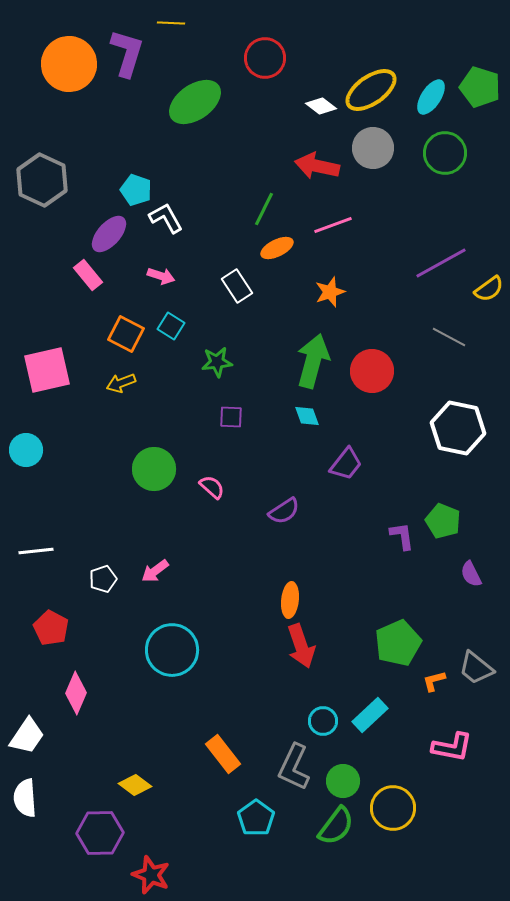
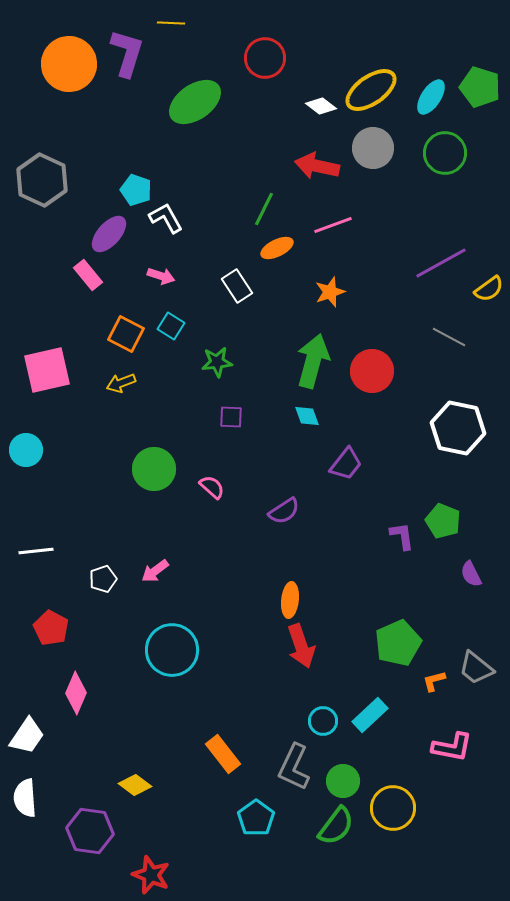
purple hexagon at (100, 833): moved 10 px left, 2 px up; rotated 9 degrees clockwise
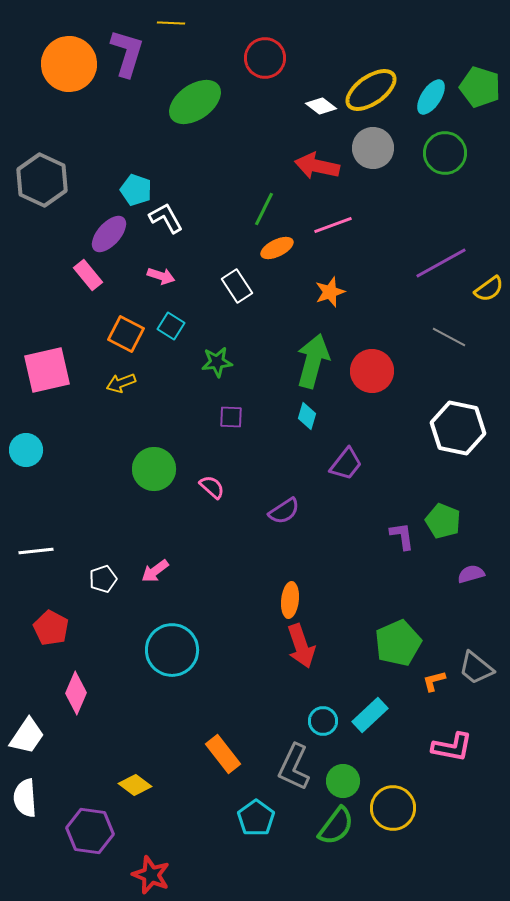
cyan diamond at (307, 416): rotated 36 degrees clockwise
purple semicircle at (471, 574): rotated 100 degrees clockwise
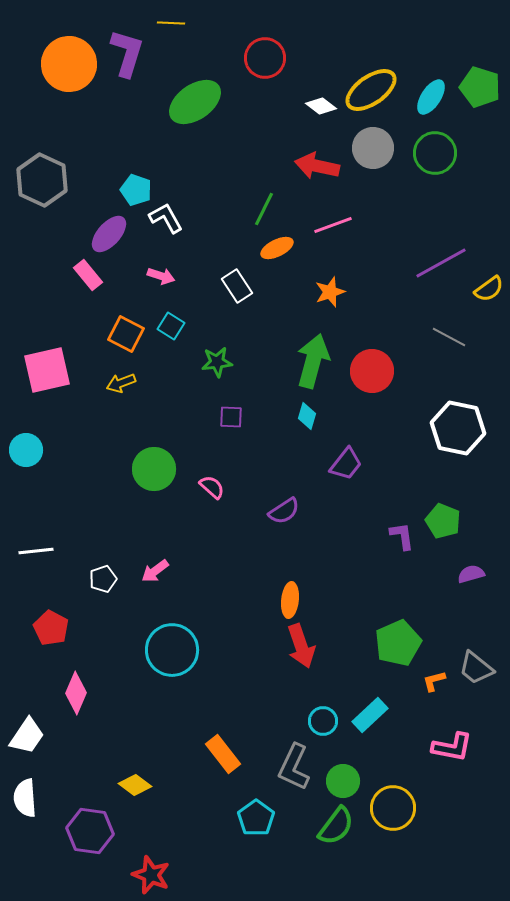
green circle at (445, 153): moved 10 px left
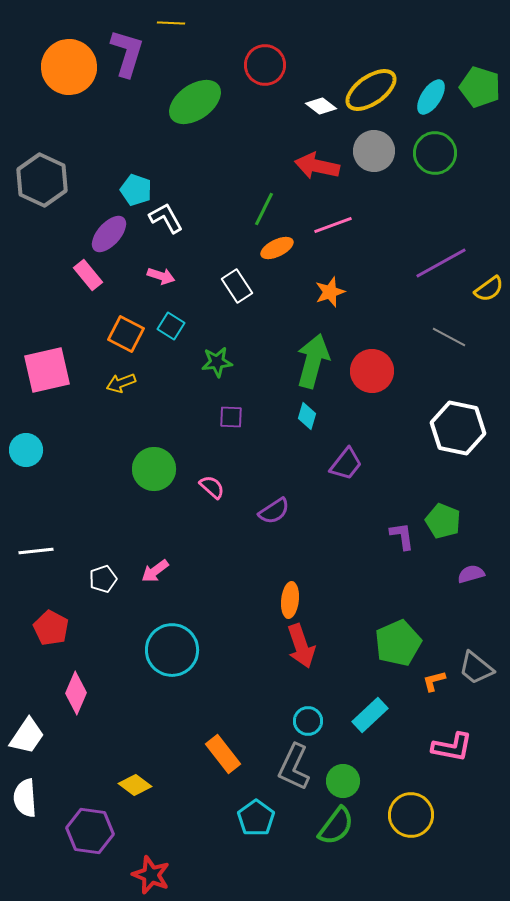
red circle at (265, 58): moved 7 px down
orange circle at (69, 64): moved 3 px down
gray circle at (373, 148): moved 1 px right, 3 px down
purple semicircle at (284, 511): moved 10 px left
cyan circle at (323, 721): moved 15 px left
yellow circle at (393, 808): moved 18 px right, 7 px down
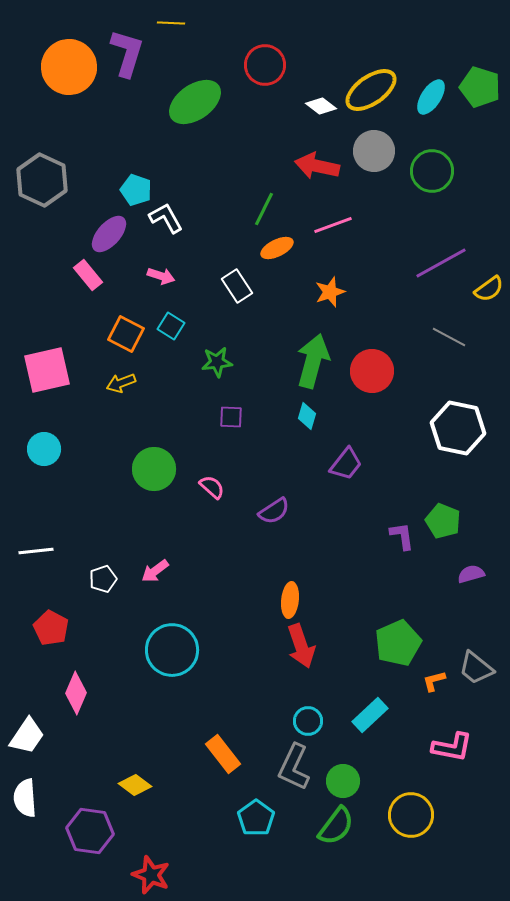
green circle at (435, 153): moved 3 px left, 18 px down
cyan circle at (26, 450): moved 18 px right, 1 px up
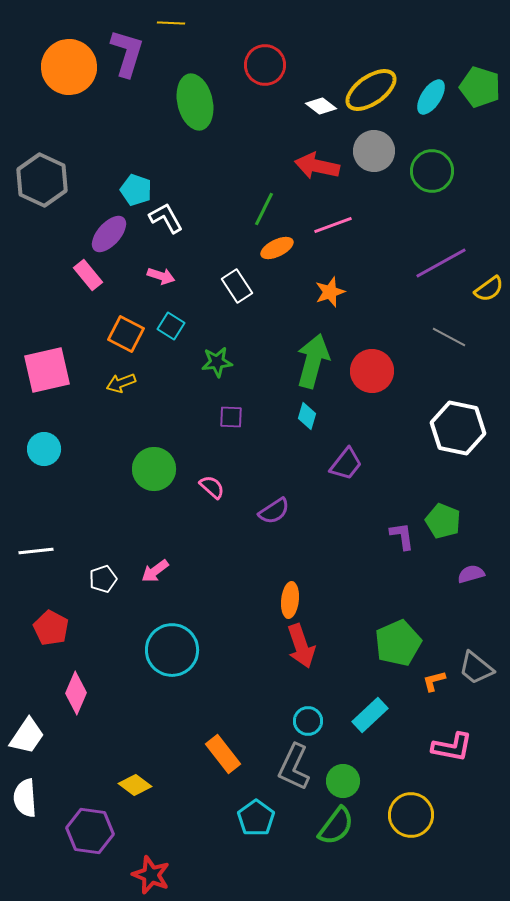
green ellipse at (195, 102): rotated 68 degrees counterclockwise
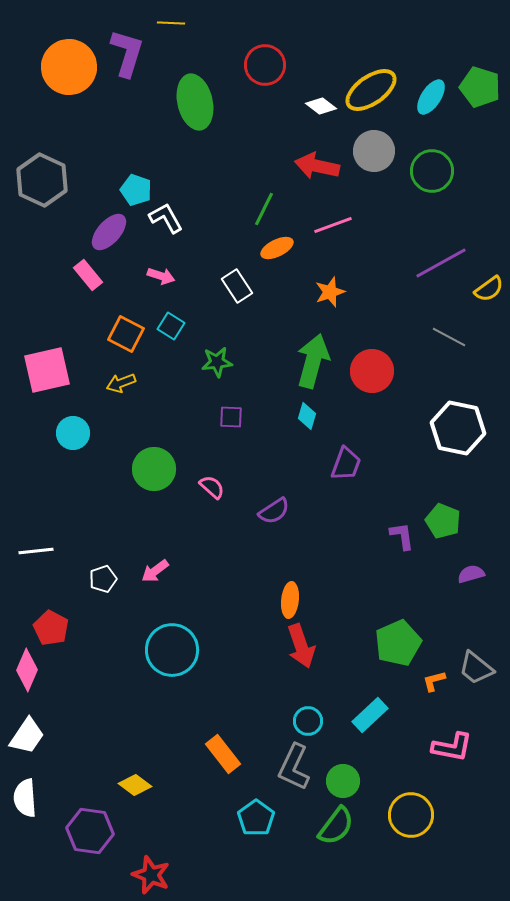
purple ellipse at (109, 234): moved 2 px up
cyan circle at (44, 449): moved 29 px right, 16 px up
purple trapezoid at (346, 464): rotated 18 degrees counterclockwise
pink diamond at (76, 693): moved 49 px left, 23 px up
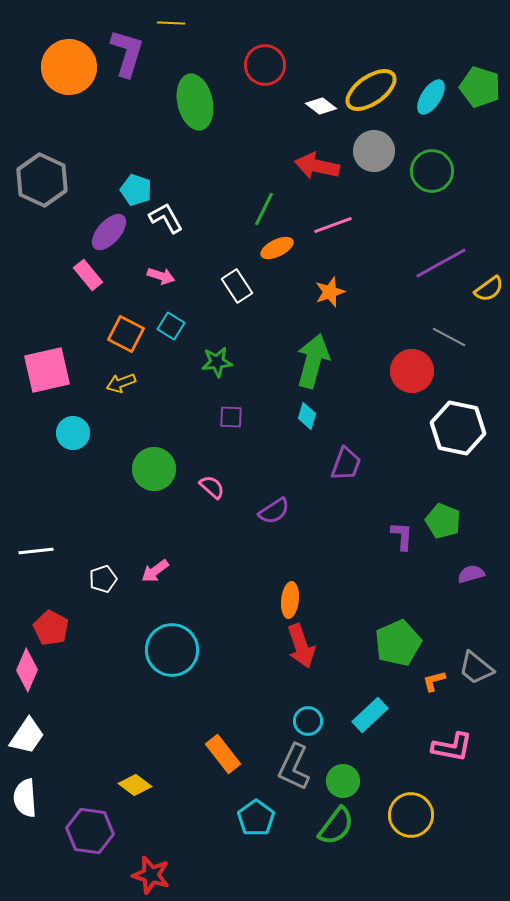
red circle at (372, 371): moved 40 px right
purple L-shape at (402, 536): rotated 12 degrees clockwise
red star at (151, 875): rotated 6 degrees counterclockwise
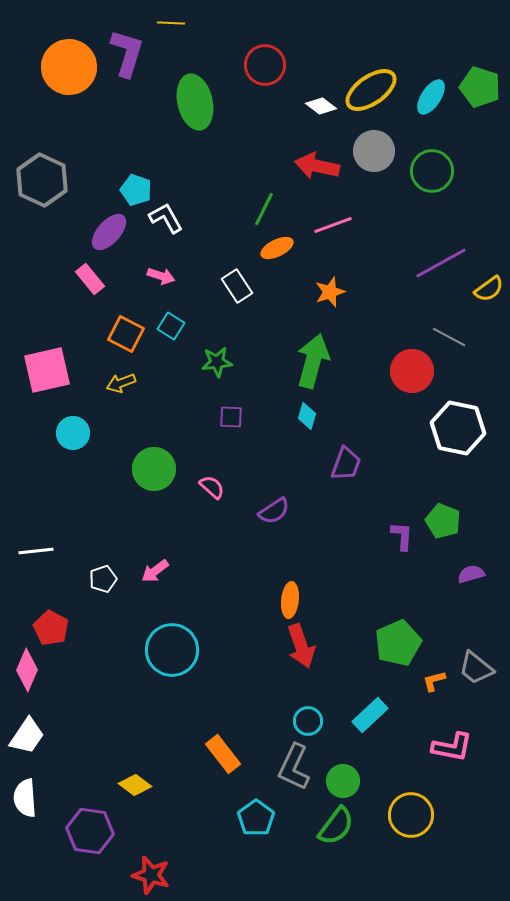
pink rectangle at (88, 275): moved 2 px right, 4 px down
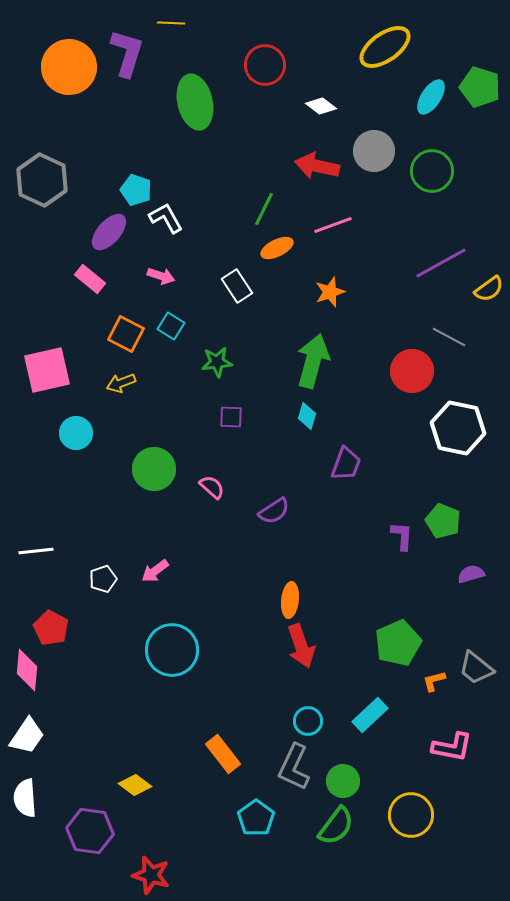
yellow ellipse at (371, 90): moved 14 px right, 43 px up
pink rectangle at (90, 279): rotated 12 degrees counterclockwise
cyan circle at (73, 433): moved 3 px right
pink diamond at (27, 670): rotated 18 degrees counterclockwise
